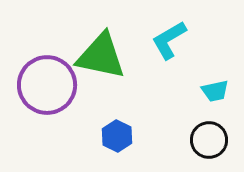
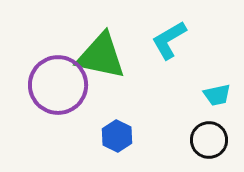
purple circle: moved 11 px right
cyan trapezoid: moved 2 px right, 4 px down
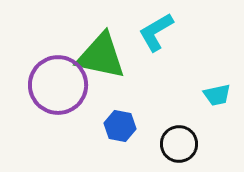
cyan L-shape: moved 13 px left, 8 px up
blue hexagon: moved 3 px right, 10 px up; rotated 16 degrees counterclockwise
black circle: moved 30 px left, 4 px down
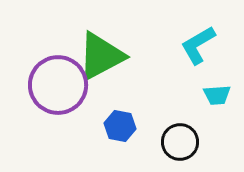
cyan L-shape: moved 42 px right, 13 px down
green triangle: rotated 40 degrees counterclockwise
cyan trapezoid: rotated 8 degrees clockwise
black circle: moved 1 px right, 2 px up
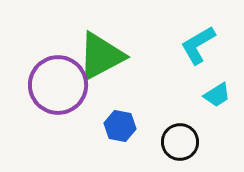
cyan trapezoid: rotated 28 degrees counterclockwise
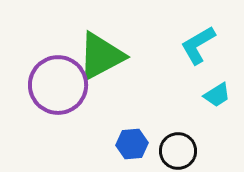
blue hexagon: moved 12 px right, 18 px down; rotated 16 degrees counterclockwise
black circle: moved 2 px left, 9 px down
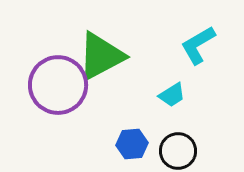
cyan trapezoid: moved 45 px left
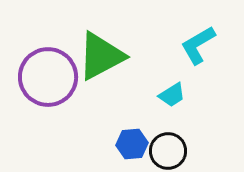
purple circle: moved 10 px left, 8 px up
black circle: moved 10 px left
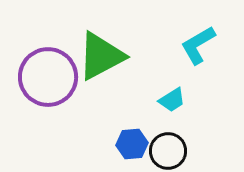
cyan trapezoid: moved 5 px down
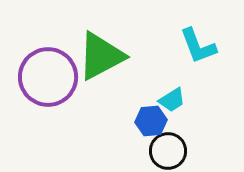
cyan L-shape: moved 1 px down; rotated 81 degrees counterclockwise
blue hexagon: moved 19 px right, 23 px up
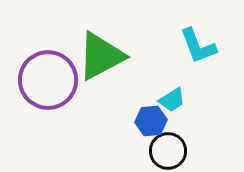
purple circle: moved 3 px down
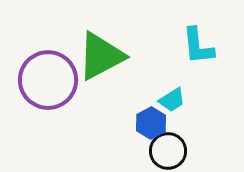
cyan L-shape: rotated 15 degrees clockwise
blue hexagon: moved 2 px down; rotated 24 degrees counterclockwise
